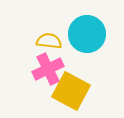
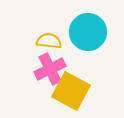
cyan circle: moved 1 px right, 2 px up
pink cross: moved 2 px right
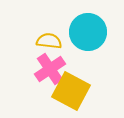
pink cross: rotated 8 degrees counterclockwise
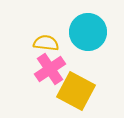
yellow semicircle: moved 3 px left, 2 px down
yellow square: moved 5 px right
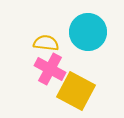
pink cross: rotated 28 degrees counterclockwise
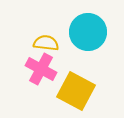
pink cross: moved 9 px left
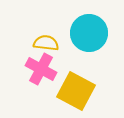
cyan circle: moved 1 px right, 1 px down
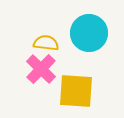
pink cross: rotated 16 degrees clockwise
yellow square: rotated 24 degrees counterclockwise
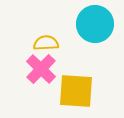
cyan circle: moved 6 px right, 9 px up
yellow semicircle: rotated 10 degrees counterclockwise
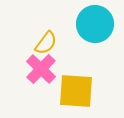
yellow semicircle: rotated 130 degrees clockwise
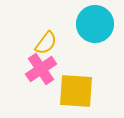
pink cross: rotated 12 degrees clockwise
